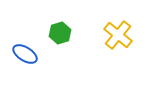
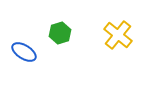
blue ellipse: moved 1 px left, 2 px up
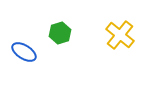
yellow cross: moved 2 px right
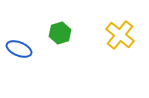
blue ellipse: moved 5 px left, 3 px up; rotated 10 degrees counterclockwise
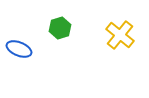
green hexagon: moved 5 px up
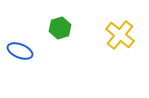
blue ellipse: moved 1 px right, 2 px down
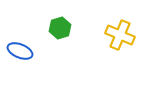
yellow cross: rotated 16 degrees counterclockwise
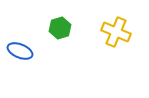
yellow cross: moved 4 px left, 3 px up
